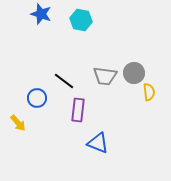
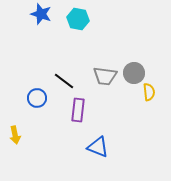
cyan hexagon: moved 3 px left, 1 px up
yellow arrow: moved 3 px left, 12 px down; rotated 30 degrees clockwise
blue triangle: moved 4 px down
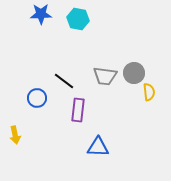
blue star: rotated 20 degrees counterclockwise
blue triangle: rotated 20 degrees counterclockwise
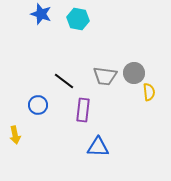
blue star: rotated 20 degrees clockwise
blue circle: moved 1 px right, 7 px down
purple rectangle: moved 5 px right
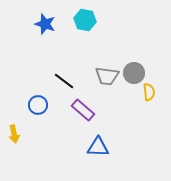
blue star: moved 4 px right, 10 px down
cyan hexagon: moved 7 px right, 1 px down
gray trapezoid: moved 2 px right
purple rectangle: rotated 55 degrees counterclockwise
yellow arrow: moved 1 px left, 1 px up
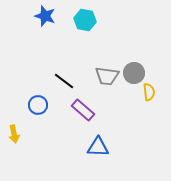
blue star: moved 8 px up
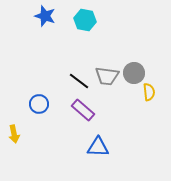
black line: moved 15 px right
blue circle: moved 1 px right, 1 px up
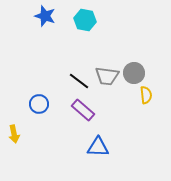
yellow semicircle: moved 3 px left, 3 px down
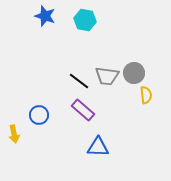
blue circle: moved 11 px down
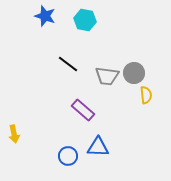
black line: moved 11 px left, 17 px up
blue circle: moved 29 px right, 41 px down
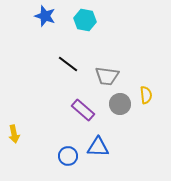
gray circle: moved 14 px left, 31 px down
